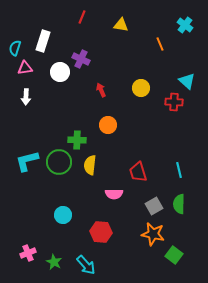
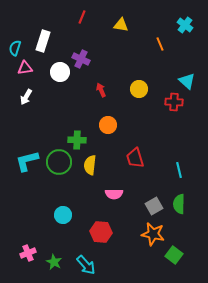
yellow circle: moved 2 px left, 1 px down
white arrow: rotated 28 degrees clockwise
red trapezoid: moved 3 px left, 14 px up
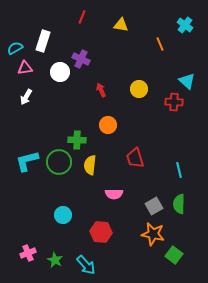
cyan semicircle: rotated 42 degrees clockwise
green star: moved 1 px right, 2 px up
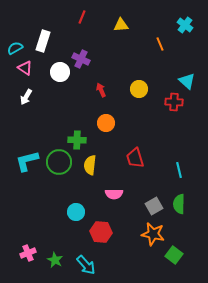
yellow triangle: rotated 14 degrees counterclockwise
pink triangle: rotated 42 degrees clockwise
orange circle: moved 2 px left, 2 px up
cyan circle: moved 13 px right, 3 px up
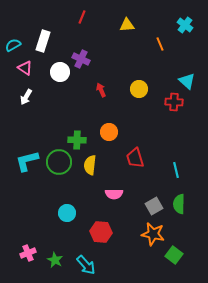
yellow triangle: moved 6 px right
cyan semicircle: moved 2 px left, 3 px up
orange circle: moved 3 px right, 9 px down
cyan line: moved 3 px left
cyan circle: moved 9 px left, 1 px down
